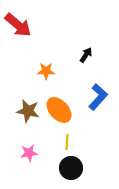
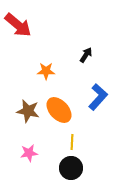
yellow line: moved 5 px right
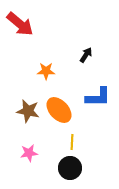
red arrow: moved 2 px right, 1 px up
blue L-shape: rotated 48 degrees clockwise
black circle: moved 1 px left
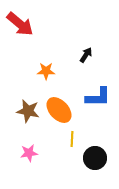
yellow line: moved 3 px up
black circle: moved 25 px right, 10 px up
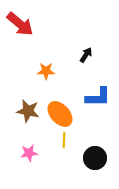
orange ellipse: moved 1 px right, 4 px down
yellow line: moved 8 px left, 1 px down
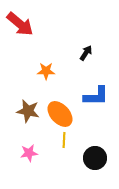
black arrow: moved 2 px up
blue L-shape: moved 2 px left, 1 px up
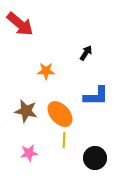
brown star: moved 2 px left
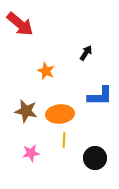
orange star: rotated 24 degrees clockwise
blue L-shape: moved 4 px right
orange ellipse: rotated 52 degrees counterclockwise
pink star: moved 2 px right
